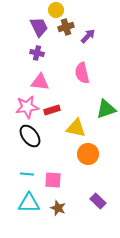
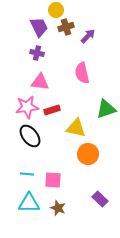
purple rectangle: moved 2 px right, 2 px up
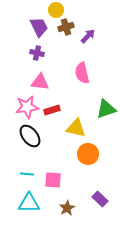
brown star: moved 9 px right; rotated 21 degrees clockwise
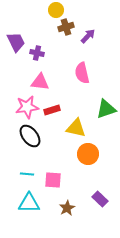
purple trapezoid: moved 23 px left, 15 px down
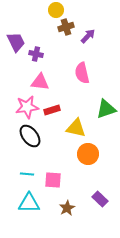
purple cross: moved 1 px left, 1 px down
